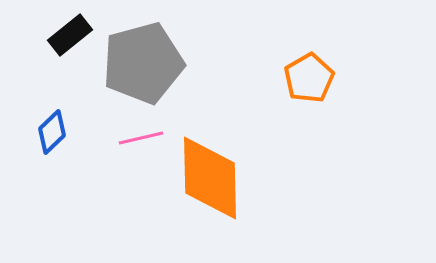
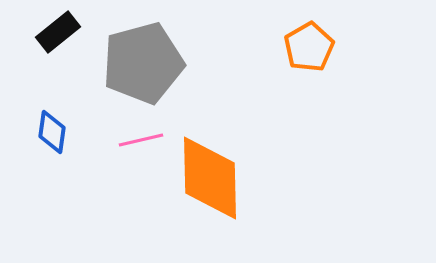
black rectangle: moved 12 px left, 3 px up
orange pentagon: moved 31 px up
blue diamond: rotated 39 degrees counterclockwise
pink line: moved 2 px down
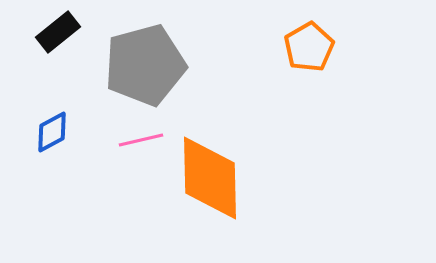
gray pentagon: moved 2 px right, 2 px down
blue diamond: rotated 54 degrees clockwise
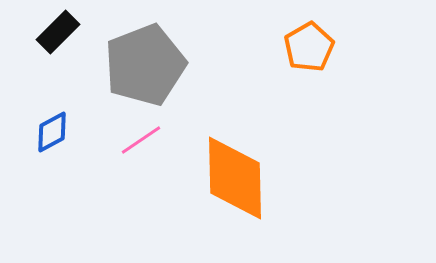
black rectangle: rotated 6 degrees counterclockwise
gray pentagon: rotated 6 degrees counterclockwise
pink line: rotated 21 degrees counterclockwise
orange diamond: moved 25 px right
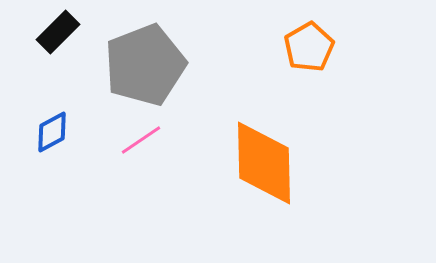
orange diamond: moved 29 px right, 15 px up
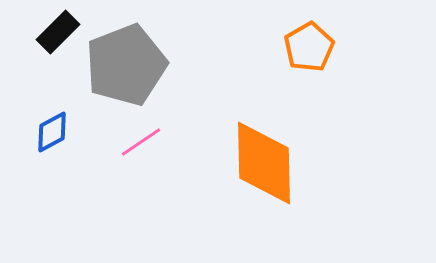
gray pentagon: moved 19 px left
pink line: moved 2 px down
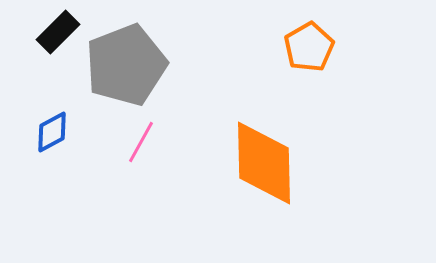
pink line: rotated 27 degrees counterclockwise
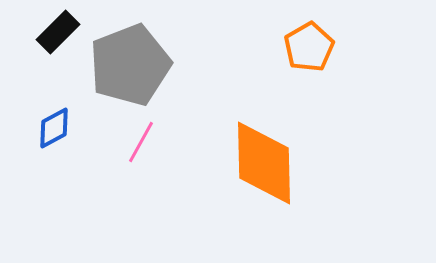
gray pentagon: moved 4 px right
blue diamond: moved 2 px right, 4 px up
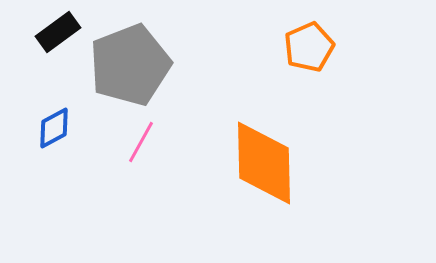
black rectangle: rotated 9 degrees clockwise
orange pentagon: rotated 6 degrees clockwise
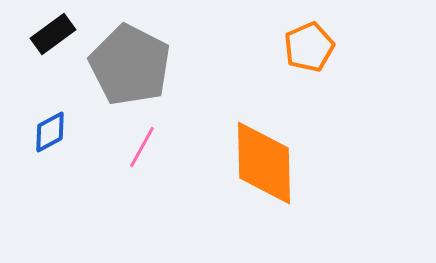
black rectangle: moved 5 px left, 2 px down
gray pentagon: rotated 24 degrees counterclockwise
blue diamond: moved 4 px left, 4 px down
pink line: moved 1 px right, 5 px down
